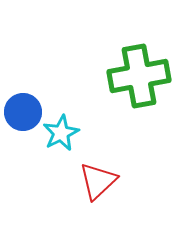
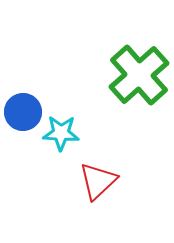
green cross: moved 1 px up; rotated 32 degrees counterclockwise
cyan star: rotated 30 degrees clockwise
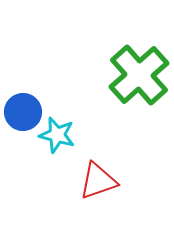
cyan star: moved 4 px left, 2 px down; rotated 12 degrees clockwise
red triangle: rotated 24 degrees clockwise
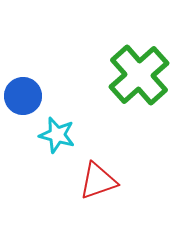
blue circle: moved 16 px up
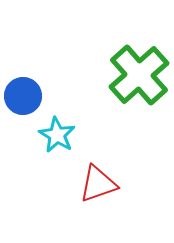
cyan star: rotated 15 degrees clockwise
red triangle: moved 3 px down
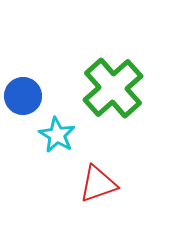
green cross: moved 26 px left, 13 px down
